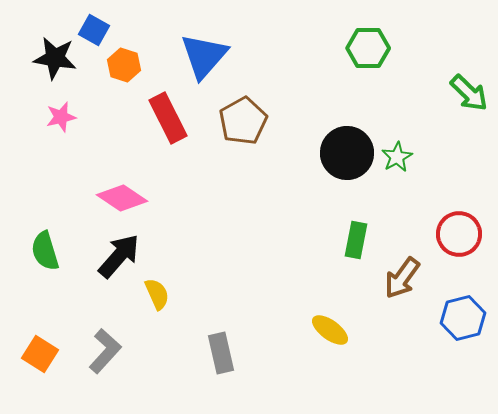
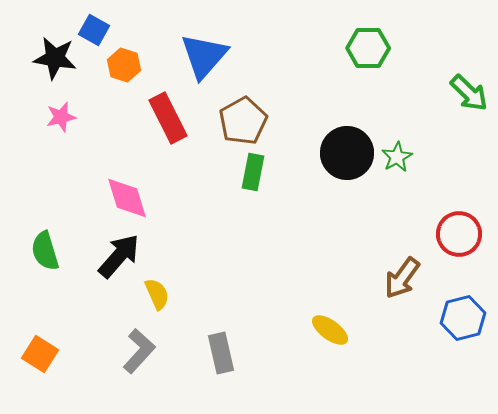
pink diamond: moved 5 px right; rotated 39 degrees clockwise
green rectangle: moved 103 px left, 68 px up
gray L-shape: moved 34 px right
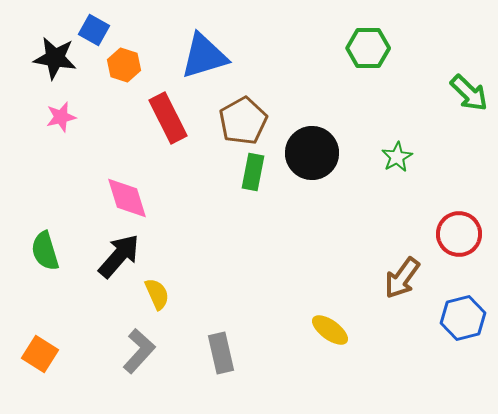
blue triangle: rotated 32 degrees clockwise
black circle: moved 35 px left
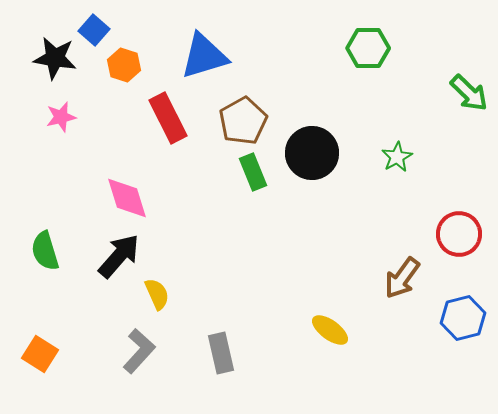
blue square: rotated 12 degrees clockwise
green rectangle: rotated 33 degrees counterclockwise
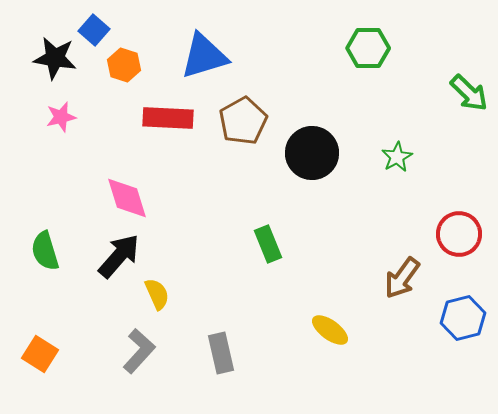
red rectangle: rotated 60 degrees counterclockwise
green rectangle: moved 15 px right, 72 px down
